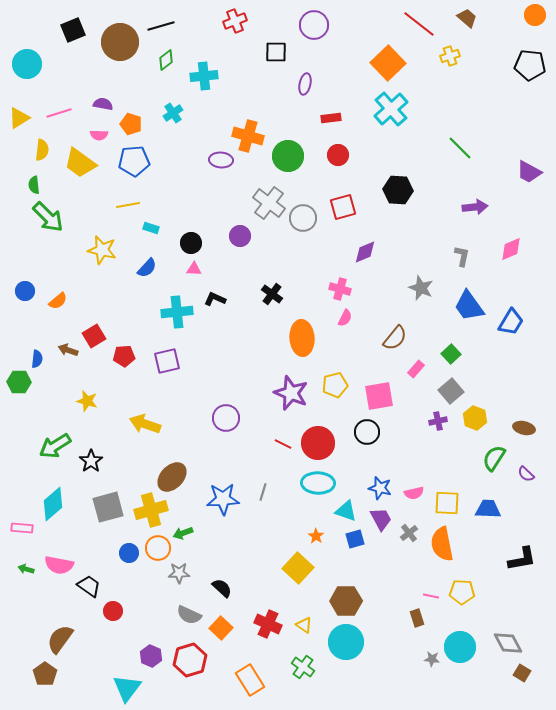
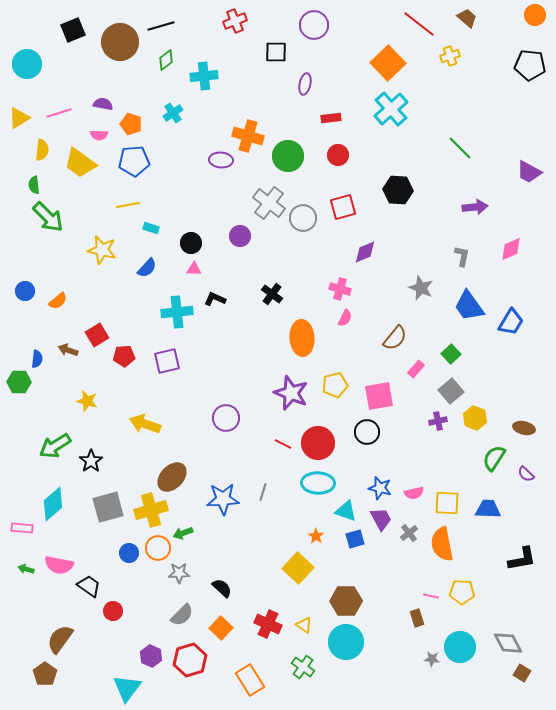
red square at (94, 336): moved 3 px right, 1 px up
gray semicircle at (189, 615): moved 7 px left; rotated 70 degrees counterclockwise
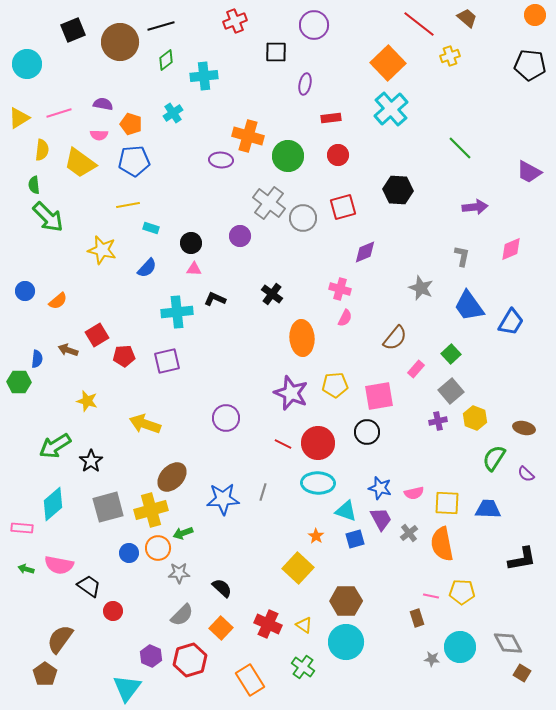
yellow pentagon at (335, 385): rotated 10 degrees clockwise
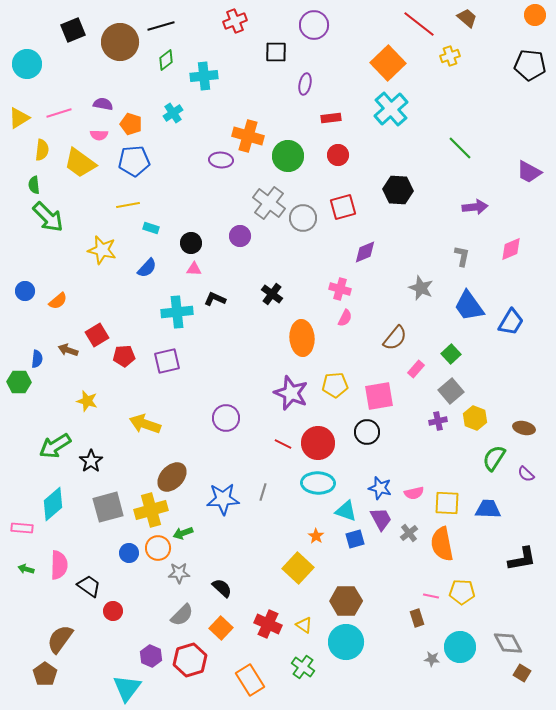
pink semicircle at (59, 565): rotated 100 degrees counterclockwise
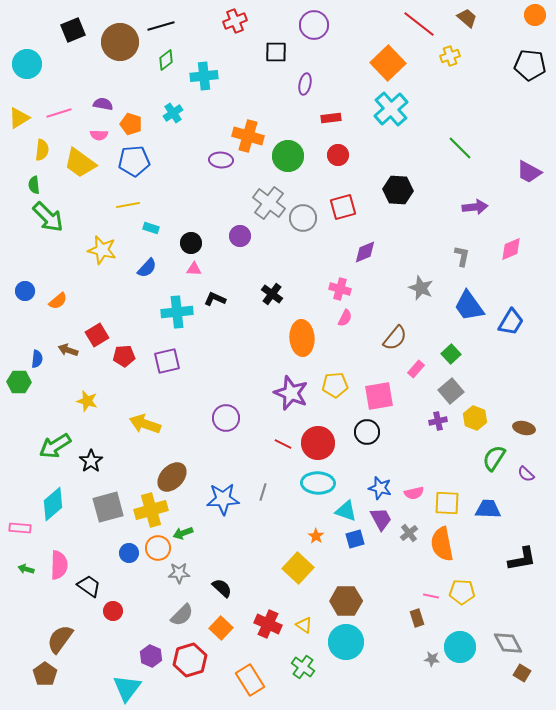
pink rectangle at (22, 528): moved 2 px left
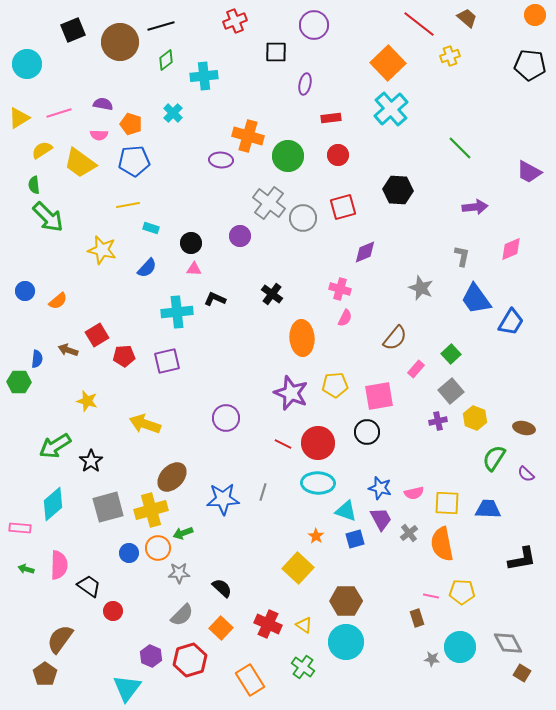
cyan cross at (173, 113): rotated 12 degrees counterclockwise
yellow semicircle at (42, 150): rotated 130 degrees counterclockwise
blue trapezoid at (469, 306): moved 7 px right, 7 px up
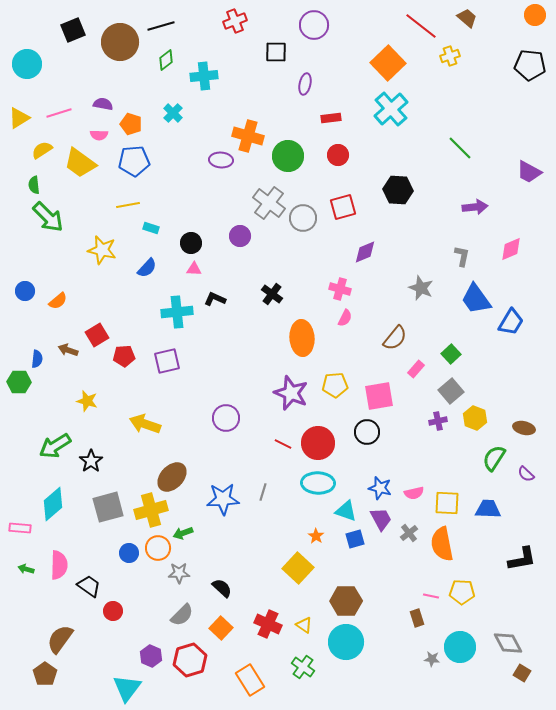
red line at (419, 24): moved 2 px right, 2 px down
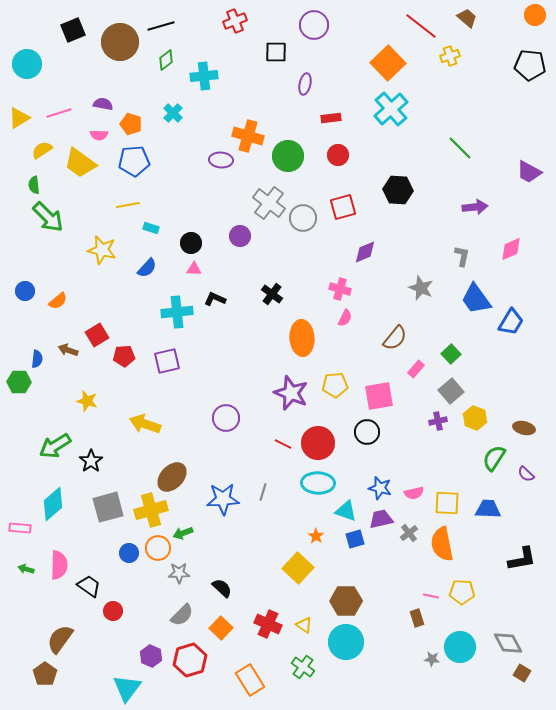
purple trapezoid at (381, 519): rotated 75 degrees counterclockwise
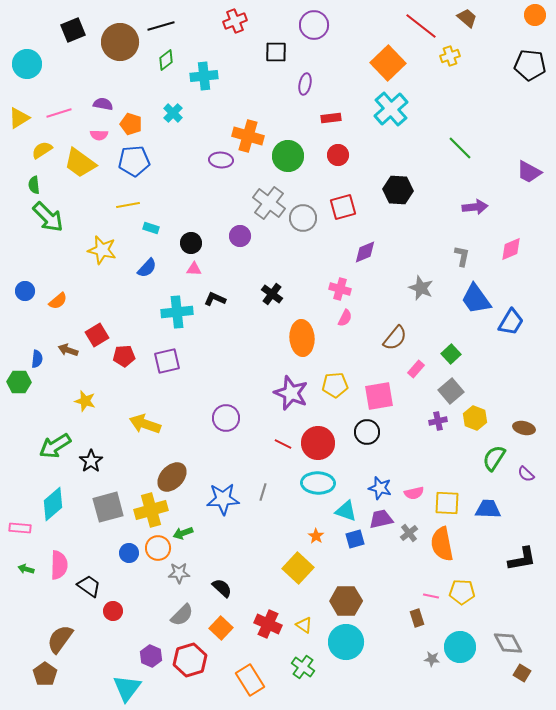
yellow star at (87, 401): moved 2 px left
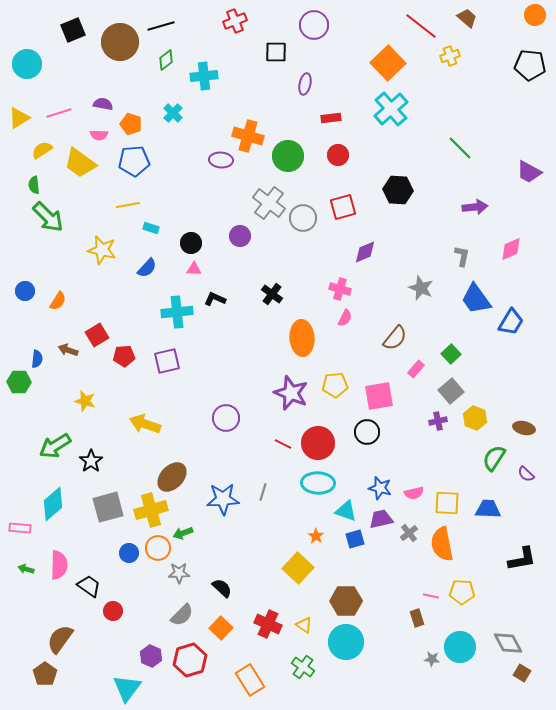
orange semicircle at (58, 301): rotated 18 degrees counterclockwise
